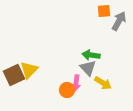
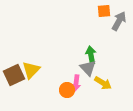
green arrow: rotated 72 degrees clockwise
yellow triangle: moved 2 px right
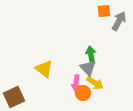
yellow triangle: moved 13 px right, 1 px up; rotated 36 degrees counterclockwise
brown square: moved 22 px down
yellow arrow: moved 8 px left
orange circle: moved 16 px right, 3 px down
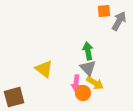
green arrow: moved 3 px left, 4 px up
brown square: rotated 10 degrees clockwise
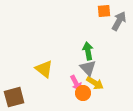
pink arrow: rotated 35 degrees counterclockwise
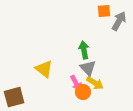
green arrow: moved 4 px left, 1 px up
orange circle: moved 1 px up
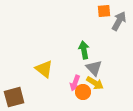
gray triangle: moved 6 px right
pink arrow: moved 1 px left; rotated 49 degrees clockwise
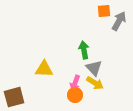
yellow triangle: rotated 36 degrees counterclockwise
orange circle: moved 8 px left, 3 px down
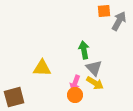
yellow triangle: moved 2 px left, 1 px up
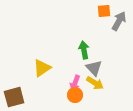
yellow triangle: rotated 36 degrees counterclockwise
